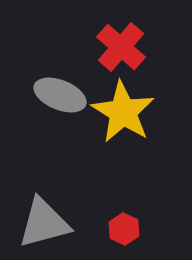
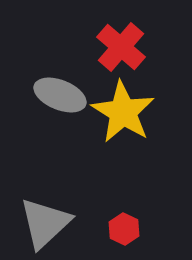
gray triangle: moved 1 px right; rotated 28 degrees counterclockwise
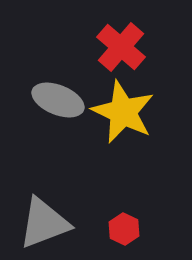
gray ellipse: moved 2 px left, 5 px down
yellow star: rotated 6 degrees counterclockwise
gray triangle: moved 1 px left; rotated 22 degrees clockwise
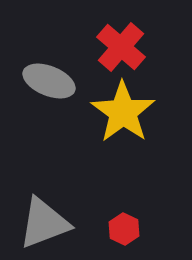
gray ellipse: moved 9 px left, 19 px up
yellow star: rotated 10 degrees clockwise
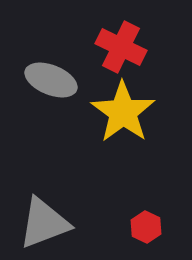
red cross: rotated 15 degrees counterclockwise
gray ellipse: moved 2 px right, 1 px up
red hexagon: moved 22 px right, 2 px up
